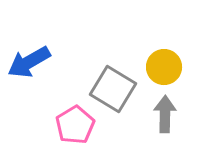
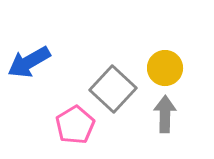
yellow circle: moved 1 px right, 1 px down
gray square: rotated 12 degrees clockwise
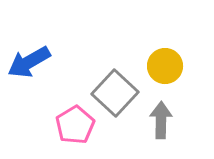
yellow circle: moved 2 px up
gray square: moved 2 px right, 4 px down
gray arrow: moved 4 px left, 6 px down
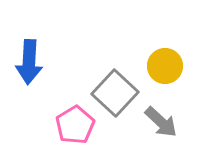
blue arrow: rotated 57 degrees counterclockwise
gray arrow: moved 2 px down; rotated 132 degrees clockwise
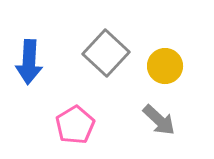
gray square: moved 9 px left, 40 px up
gray arrow: moved 2 px left, 2 px up
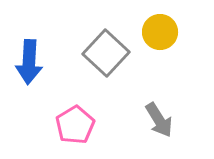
yellow circle: moved 5 px left, 34 px up
gray arrow: rotated 15 degrees clockwise
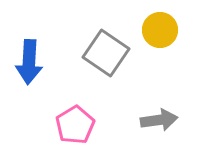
yellow circle: moved 2 px up
gray square: rotated 9 degrees counterclockwise
gray arrow: rotated 66 degrees counterclockwise
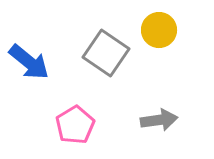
yellow circle: moved 1 px left
blue arrow: rotated 54 degrees counterclockwise
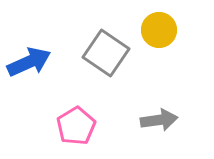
blue arrow: rotated 63 degrees counterclockwise
pink pentagon: moved 1 px right, 1 px down
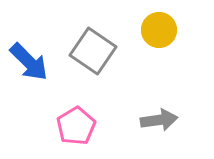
gray square: moved 13 px left, 2 px up
blue arrow: rotated 69 degrees clockwise
